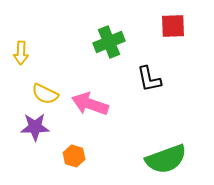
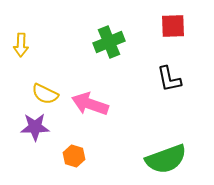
yellow arrow: moved 8 px up
black L-shape: moved 20 px right
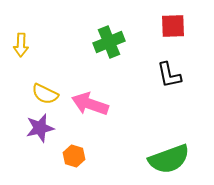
black L-shape: moved 4 px up
purple star: moved 5 px right, 1 px down; rotated 12 degrees counterclockwise
green semicircle: moved 3 px right
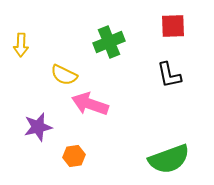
yellow semicircle: moved 19 px right, 19 px up
purple star: moved 2 px left, 1 px up
orange hexagon: rotated 25 degrees counterclockwise
